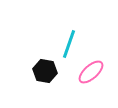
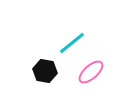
cyan line: moved 3 px right, 1 px up; rotated 32 degrees clockwise
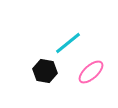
cyan line: moved 4 px left
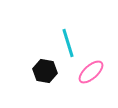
cyan line: rotated 68 degrees counterclockwise
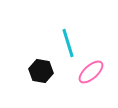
black hexagon: moved 4 px left
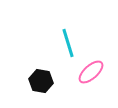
black hexagon: moved 10 px down
